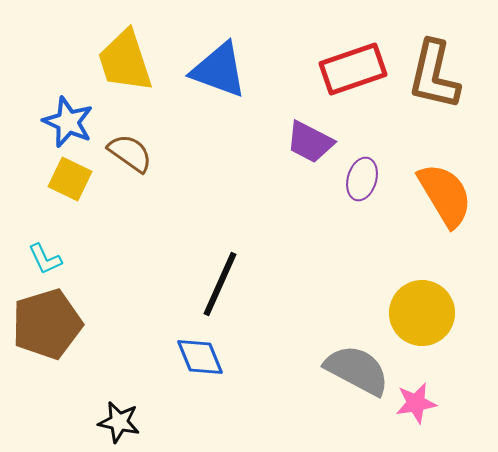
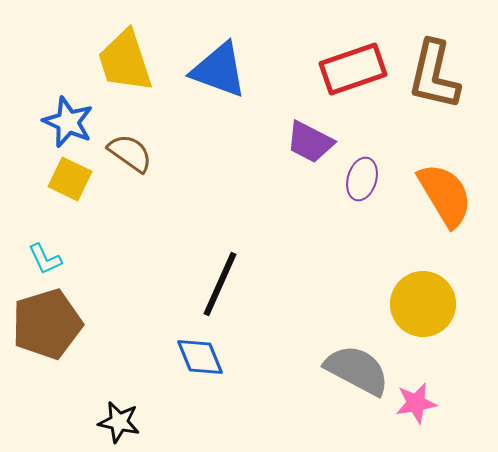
yellow circle: moved 1 px right, 9 px up
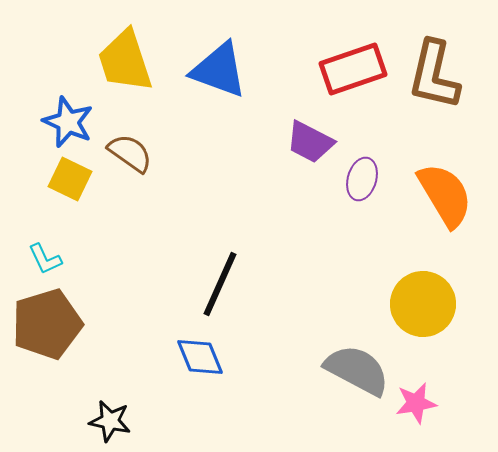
black star: moved 9 px left, 1 px up
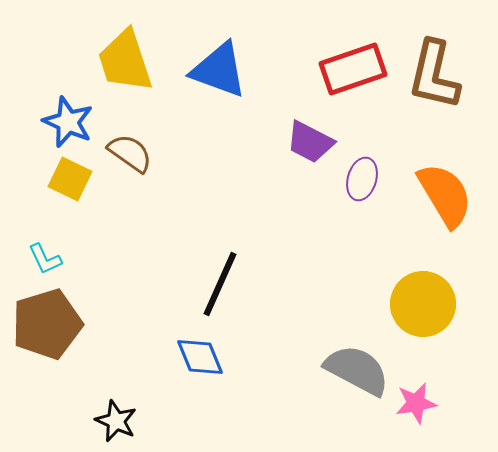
black star: moved 6 px right; rotated 12 degrees clockwise
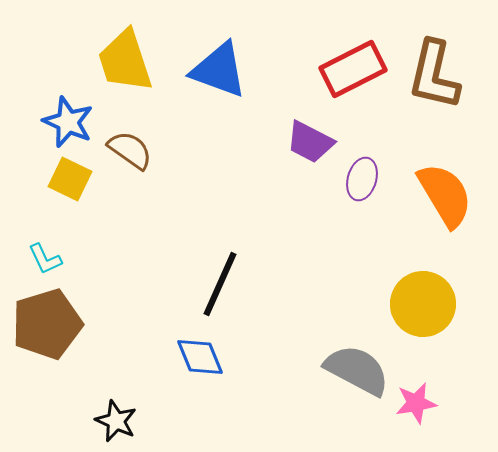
red rectangle: rotated 8 degrees counterclockwise
brown semicircle: moved 3 px up
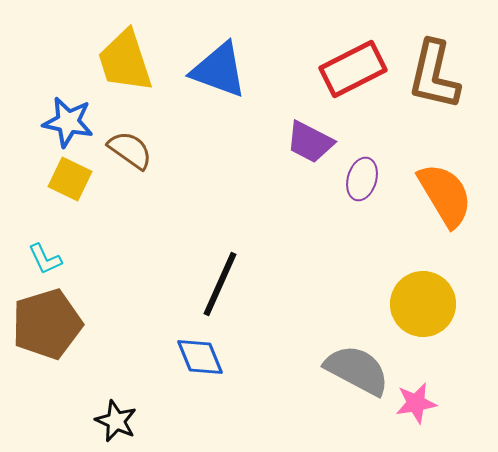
blue star: rotated 12 degrees counterclockwise
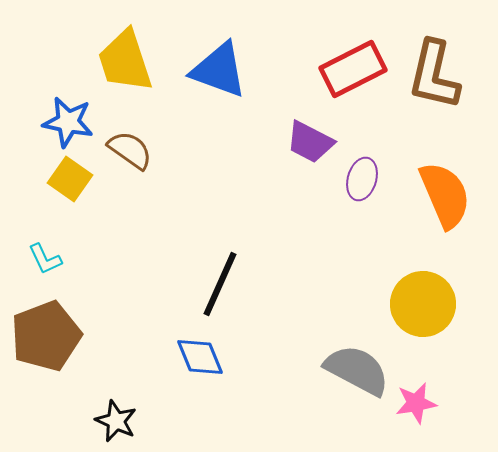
yellow square: rotated 9 degrees clockwise
orange semicircle: rotated 8 degrees clockwise
brown pentagon: moved 1 px left, 12 px down; rotated 4 degrees counterclockwise
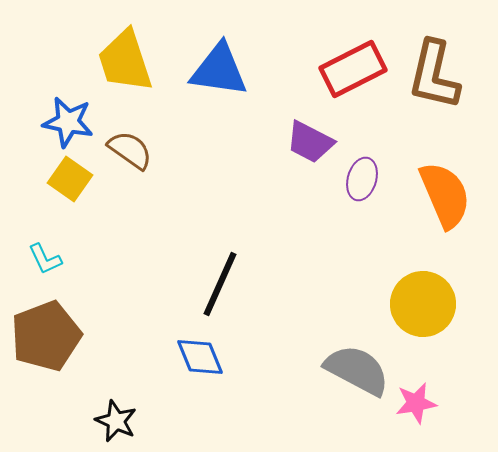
blue triangle: rotated 12 degrees counterclockwise
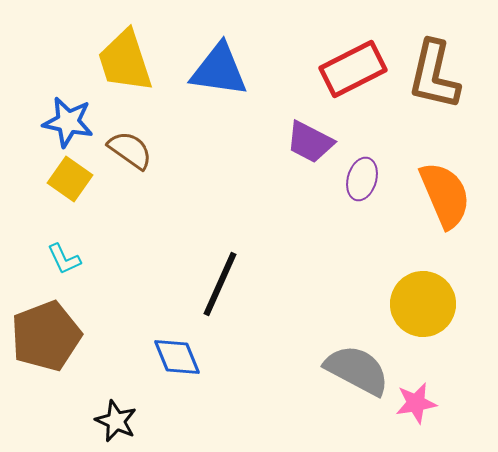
cyan L-shape: moved 19 px right
blue diamond: moved 23 px left
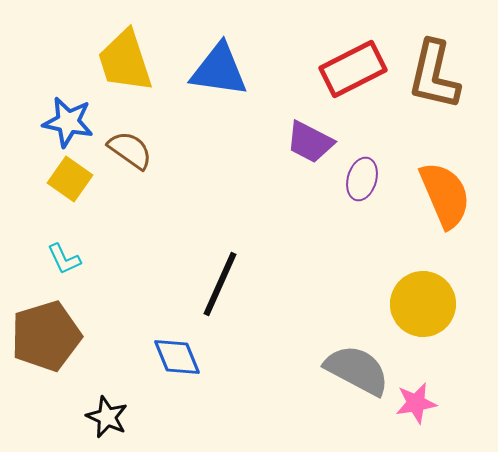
brown pentagon: rotated 4 degrees clockwise
black star: moved 9 px left, 4 px up
